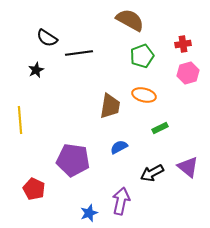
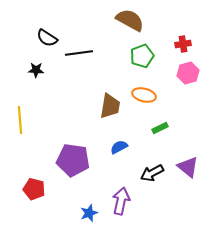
black star: rotated 28 degrees clockwise
red pentagon: rotated 10 degrees counterclockwise
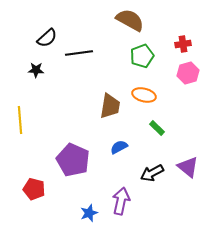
black semicircle: rotated 75 degrees counterclockwise
green rectangle: moved 3 px left; rotated 70 degrees clockwise
purple pentagon: rotated 16 degrees clockwise
